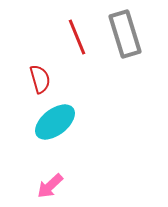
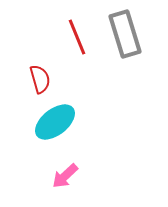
pink arrow: moved 15 px right, 10 px up
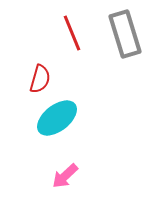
red line: moved 5 px left, 4 px up
red semicircle: rotated 32 degrees clockwise
cyan ellipse: moved 2 px right, 4 px up
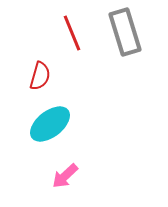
gray rectangle: moved 2 px up
red semicircle: moved 3 px up
cyan ellipse: moved 7 px left, 6 px down
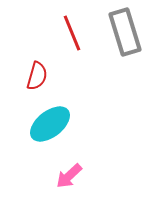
red semicircle: moved 3 px left
pink arrow: moved 4 px right
